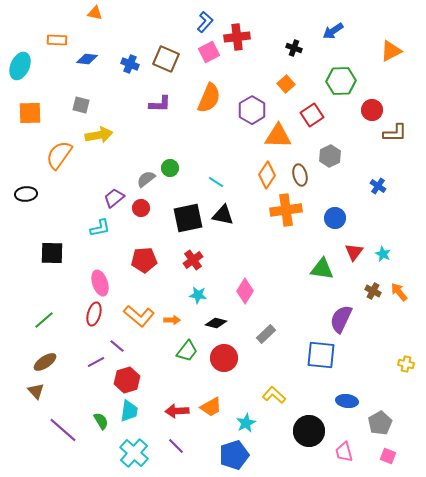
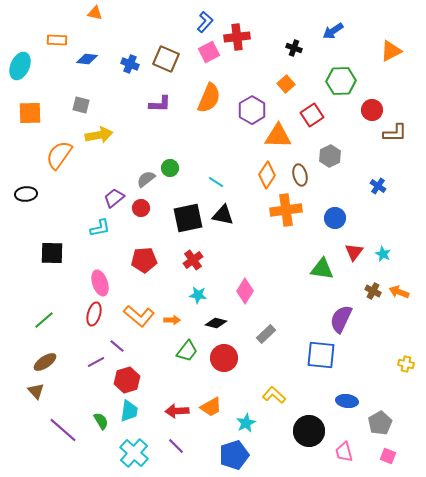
orange arrow at (399, 292): rotated 30 degrees counterclockwise
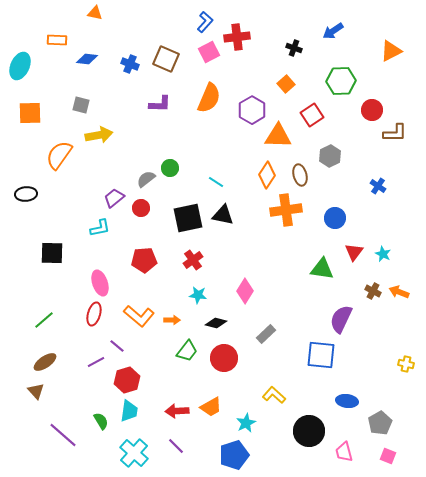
purple line at (63, 430): moved 5 px down
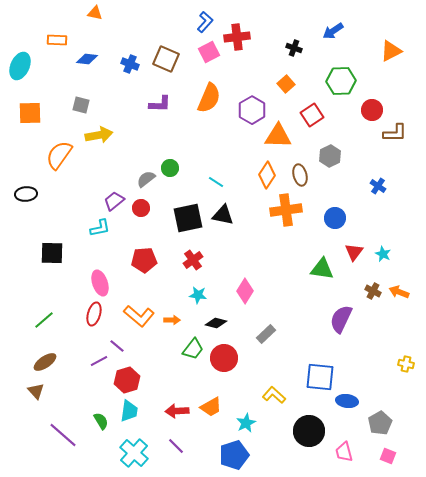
purple trapezoid at (114, 198): moved 3 px down
green trapezoid at (187, 351): moved 6 px right, 2 px up
blue square at (321, 355): moved 1 px left, 22 px down
purple line at (96, 362): moved 3 px right, 1 px up
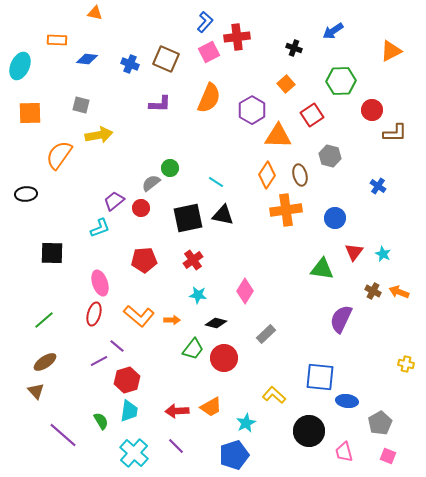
gray hexagon at (330, 156): rotated 20 degrees counterclockwise
gray semicircle at (146, 179): moved 5 px right, 4 px down
cyan L-shape at (100, 228): rotated 10 degrees counterclockwise
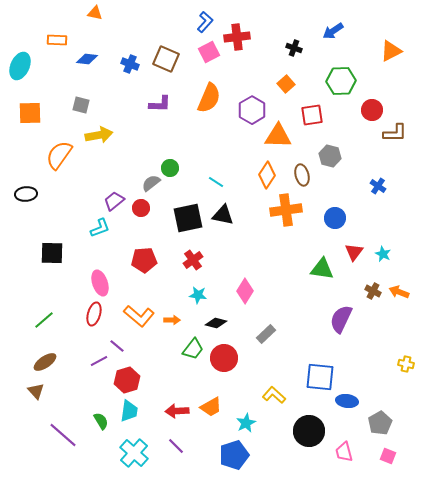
red square at (312, 115): rotated 25 degrees clockwise
brown ellipse at (300, 175): moved 2 px right
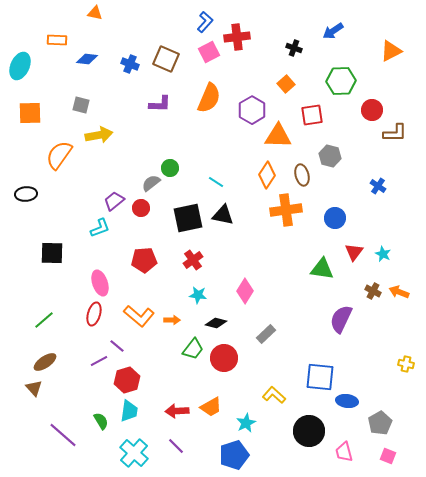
brown triangle at (36, 391): moved 2 px left, 3 px up
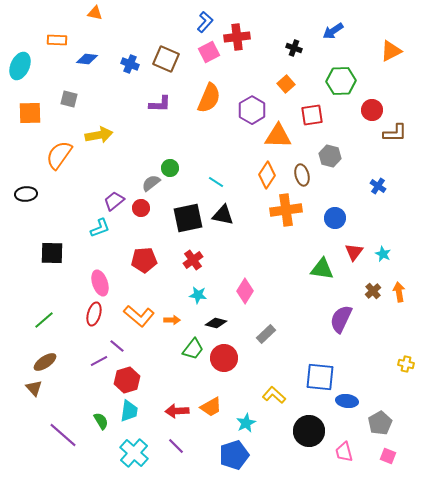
gray square at (81, 105): moved 12 px left, 6 px up
brown cross at (373, 291): rotated 21 degrees clockwise
orange arrow at (399, 292): rotated 60 degrees clockwise
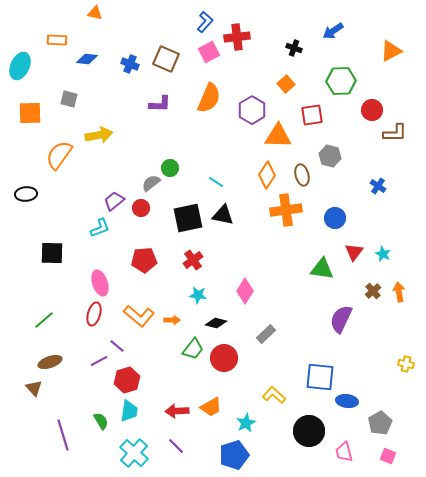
brown ellipse at (45, 362): moved 5 px right; rotated 15 degrees clockwise
purple line at (63, 435): rotated 32 degrees clockwise
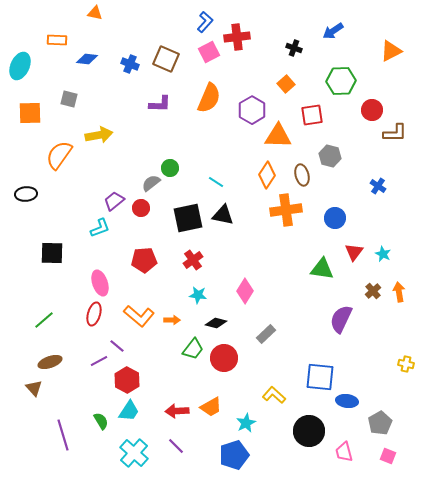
red hexagon at (127, 380): rotated 15 degrees counterclockwise
cyan trapezoid at (129, 411): rotated 25 degrees clockwise
